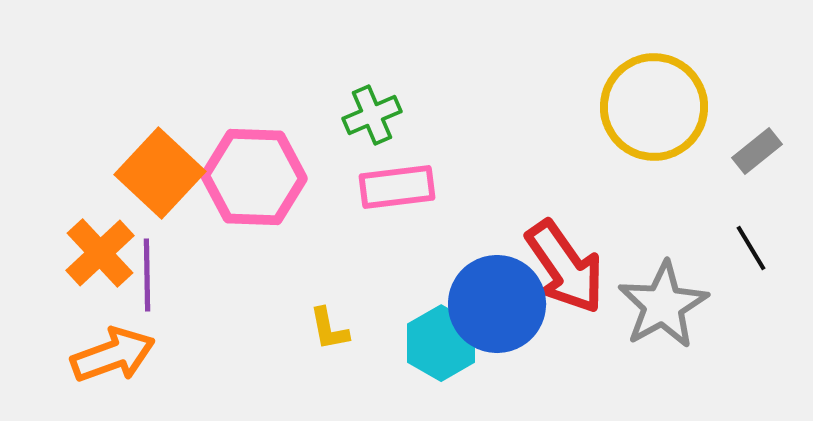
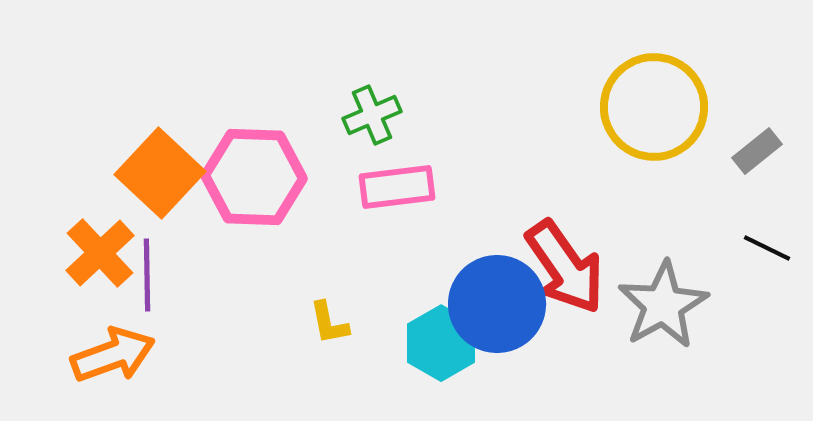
black line: moved 16 px right; rotated 33 degrees counterclockwise
yellow L-shape: moved 6 px up
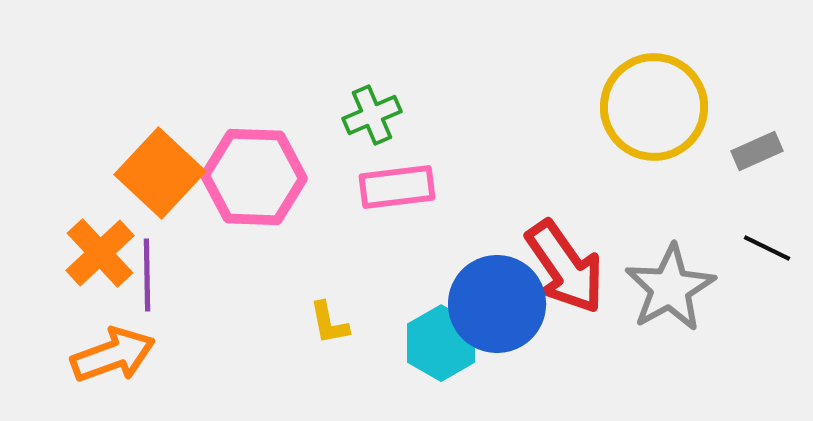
gray rectangle: rotated 15 degrees clockwise
gray star: moved 7 px right, 17 px up
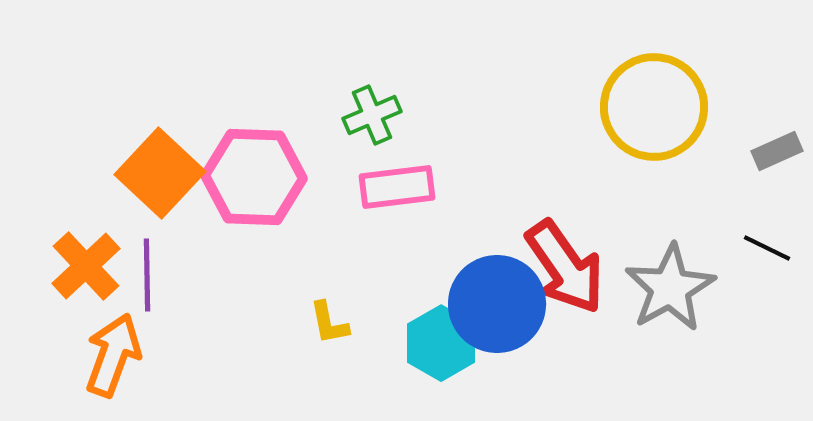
gray rectangle: moved 20 px right
orange cross: moved 14 px left, 13 px down
orange arrow: rotated 50 degrees counterclockwise
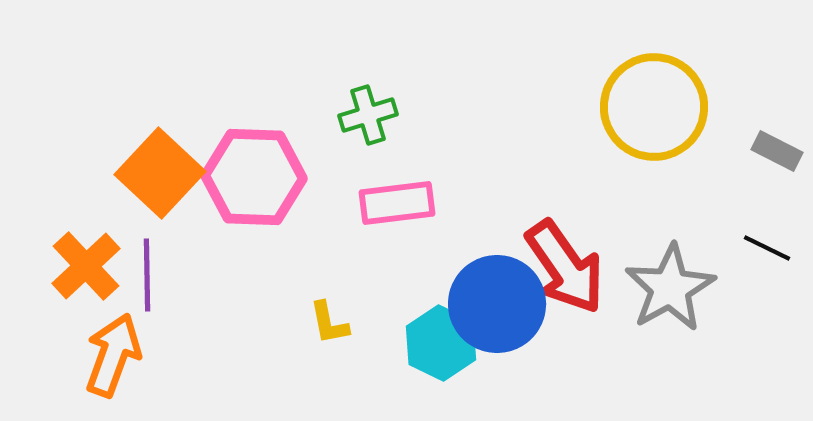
green cross: moved 4 px left; rotated 6 degrees clockwise
gray rectangle: rotated 51 degrees clockwise
pink rectangle: moved 16 px down
cyan hexagon: rotated 4 degrees counterclockwise
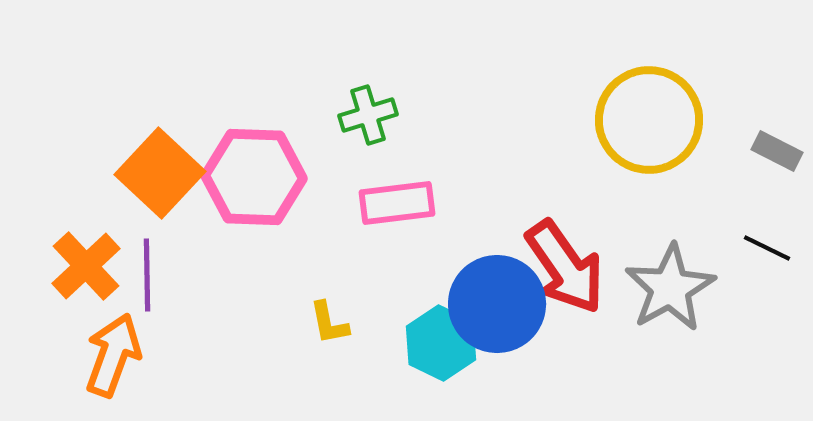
yellow circle: moved 5 px left, 13 px down
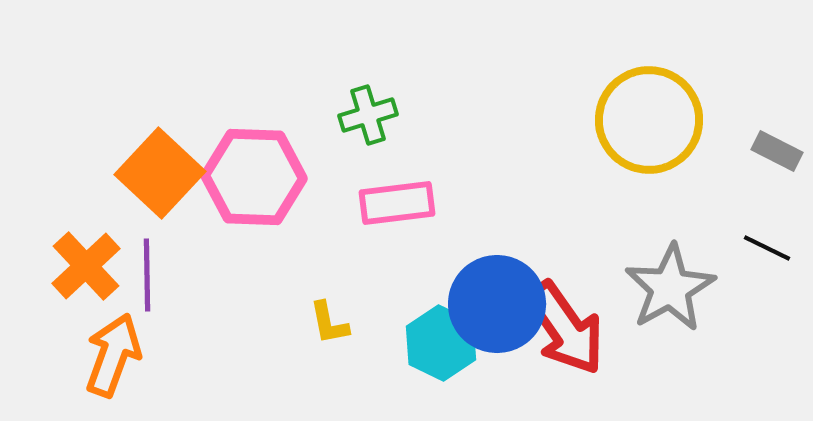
red arrow: moved 61 px down
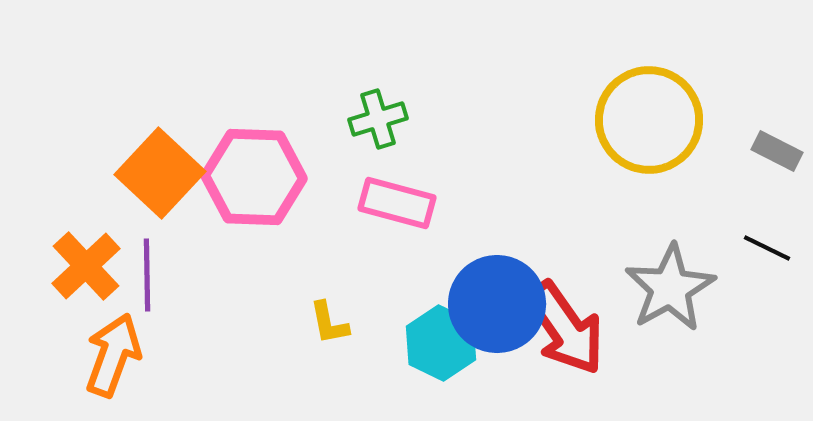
green cross: moved 10 px right, 4 px down
pink rectangle: rotated 22 degrees clockwise
